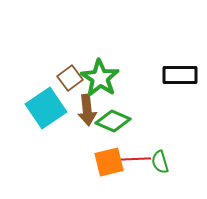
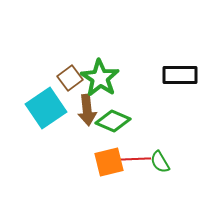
green semicircle: rotated 15 degrees counterclockwise
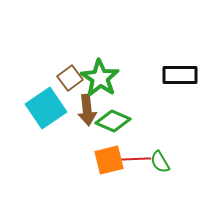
orange square: moved 2 px up
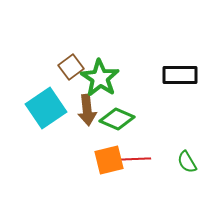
brown square: moved 1 px right, 11 px up
green diamond: moved 4 px right, 2 px up
green semicircle: moved 27 px right
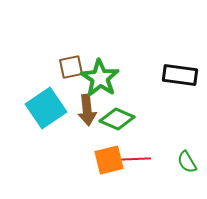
brown square: rotated 25 degrees clockwise
black rectangle: rotated 8 degrees clockwise
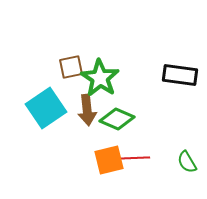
red line: moved 1 px left, 1 px up
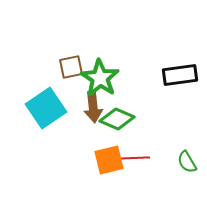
black rectangle: rotated 16 degrees counterclockwise
brown arrow: moved 6 px right, 3 px up
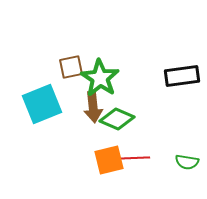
black rectangle: moved 2 px right, 1 px down
cyan square: moved 4 px left, 4 px up; rotated 12 degrees clockwise
green semicircle: rotated 50 degrees counterclockwise
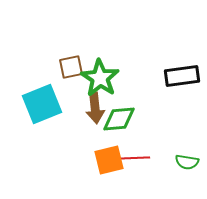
brown arrow: moved 2 px right, 1 px down
green diamond: moved 2 px right; rotated 28 degrees counterclockwise
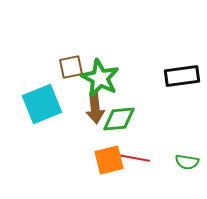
green star: rotated 6 degrees counterclockwise
red line: rotated 12 degrees clockwise
